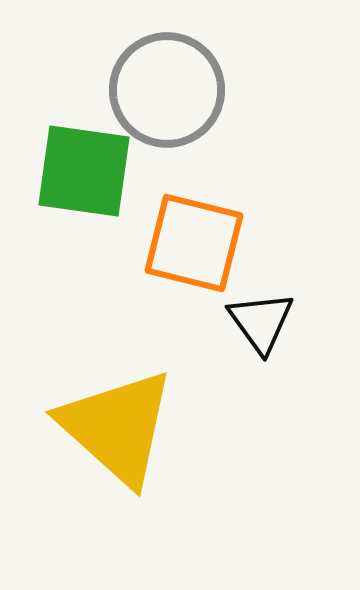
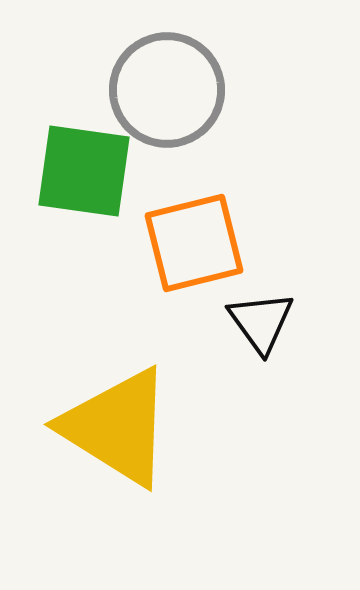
orange square: rotated 28 degrees counterclockwise
yellow triangle: rotated 10 degrees counterclockwise
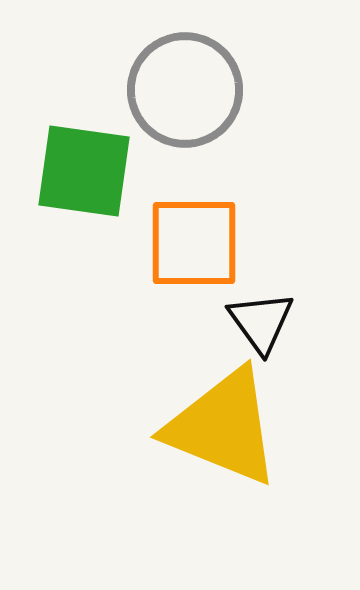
gray circle: moved 18 px right
orange square: rotated 14 degrees clockwise
yellow triangle: moved 106 px right; rotated 10 degrees counterclockwise
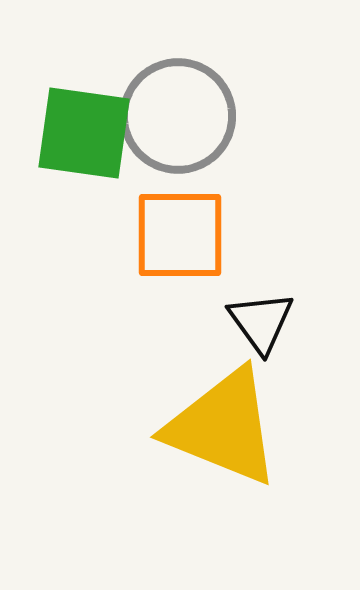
gray circle: moved 7 px left, 26 px down
green square: moved 38 px up
orange square: moved 14 px left, 8 px up
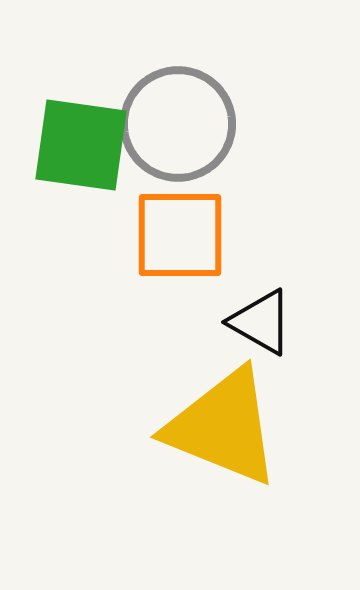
gray circle: moved 8 px down
green square: moved 3 px left, 12 px down
black triangle: rotated 24 degrees counterclockwise
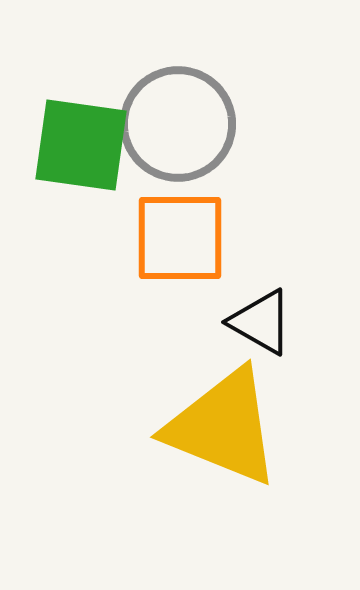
orange square: moved 3 px down
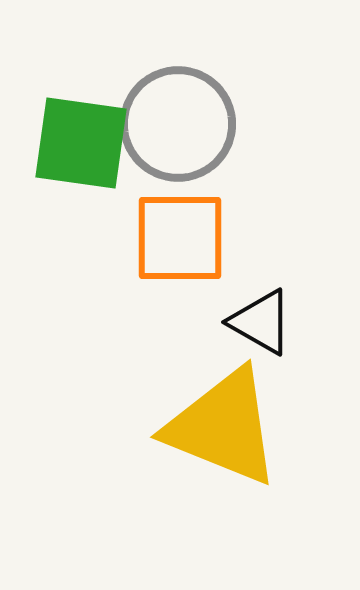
green square: moved 2 px up
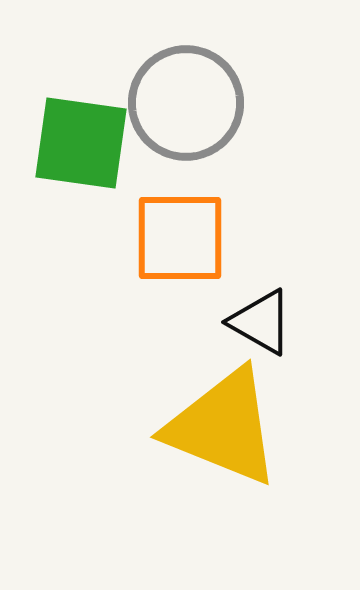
gray circle: moved 8 px right, 21 px up
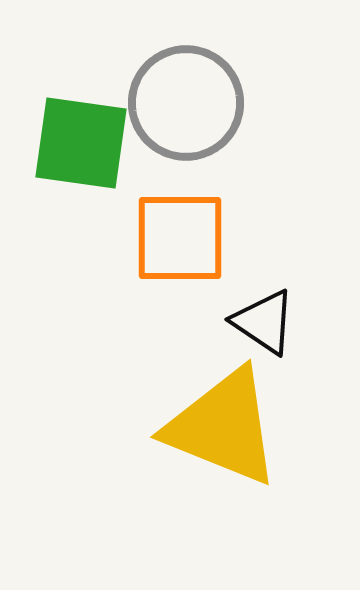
black triangle: moved 3 px right; rotated 4 degrees clockwise
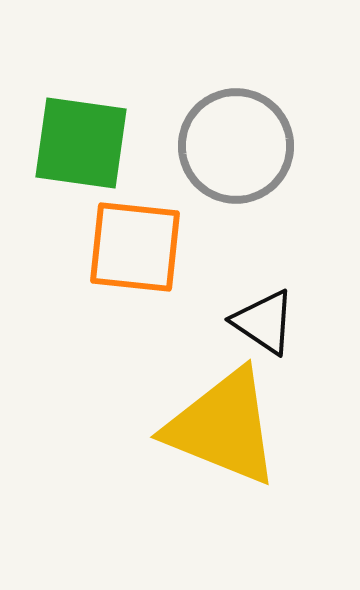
gray circle: moved 50 px right, 43 px down
orange square: moved 45 px left, 9 px down; rotated 6 degrees clockwise
